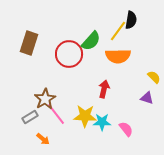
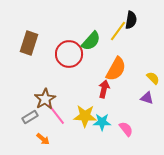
orange semicircle: moved 2 px left, 13 px down; rotated 60 degrees counterclockwise
yellow semicircle: moved 1 px left, 1 px down
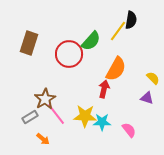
pink semicircle: moved 3 px right, 1 px down
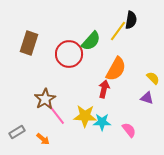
gray rectangle: moved 13 px left, 15 px down
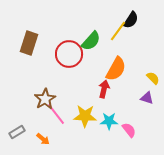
black semicircle: rotated 24 degrees clockwise
cyan star: moved 7 px right, 1 px up
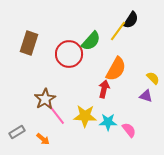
purple triangle: moved 1 px left, 2 px up
cyan star: moved 1 px left, 1 px down
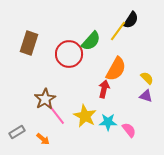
yellow semicircle: moved 6 px left
yellow star: rotated 25 degrees clockwise
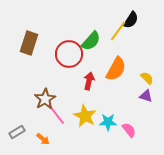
red arrow: moved 15 px left, 8 px up
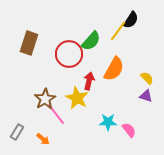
orange semicircle: moved 2 px left
yellow star: moved 8 px left, 18 px up
gray rectangle: rotated 28 degrees counterclockwise
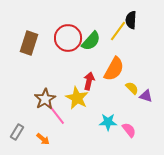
black semicircle: rotated 150 degrees clockwise
red circle: moved 1 px left, 16 px up
yellow semicircle: moved 15 px left, 10 px down
